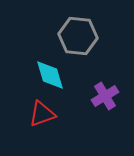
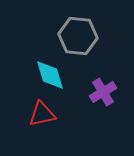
purple cross: moved 2 px left, 4 px up
red triangle: rotated 8 degrees clockwise
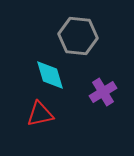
red triangle: moved 2 px left
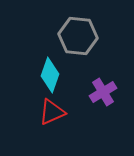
cyan diamond: rotated 36 degrees clockwise
red triangle: moved 12 px right, 2 px up; rotated 12 degrees counterclockwise
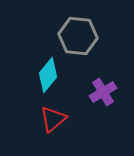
cyan diamond: moved 2 px left; rotated 20 degrees clockwise
red triangle: moved 1 px right, 7 px down; rotated 16 degrees counterclockwise
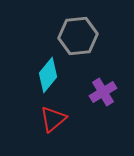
gray hexagon: rotated 12 degrees counterclockwise
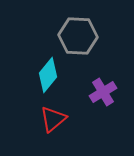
gray hexagon: rotated 9 degrees clockwise
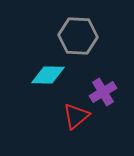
cyan diamond: rotated 52 degrees clockwise
red triangle: moved 23 px right, 3 px up
